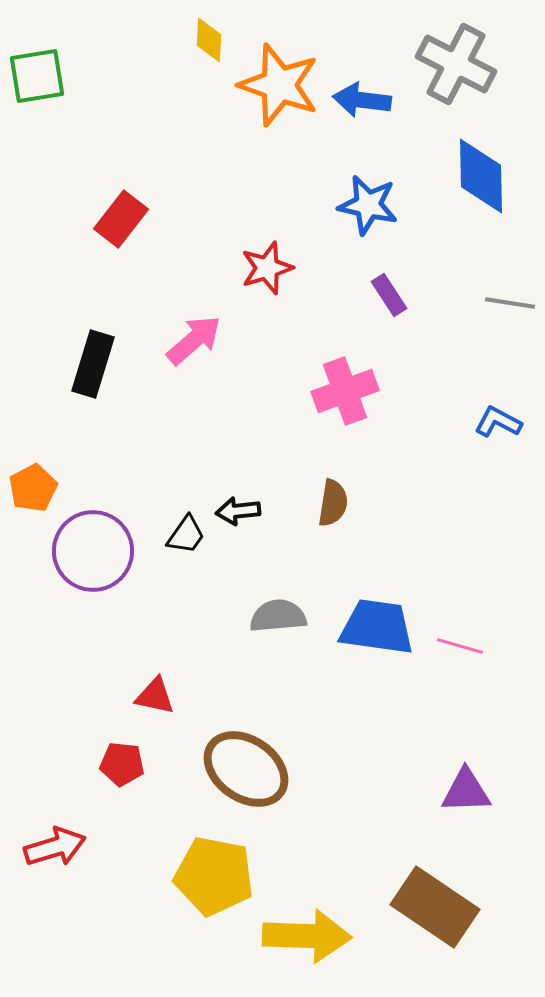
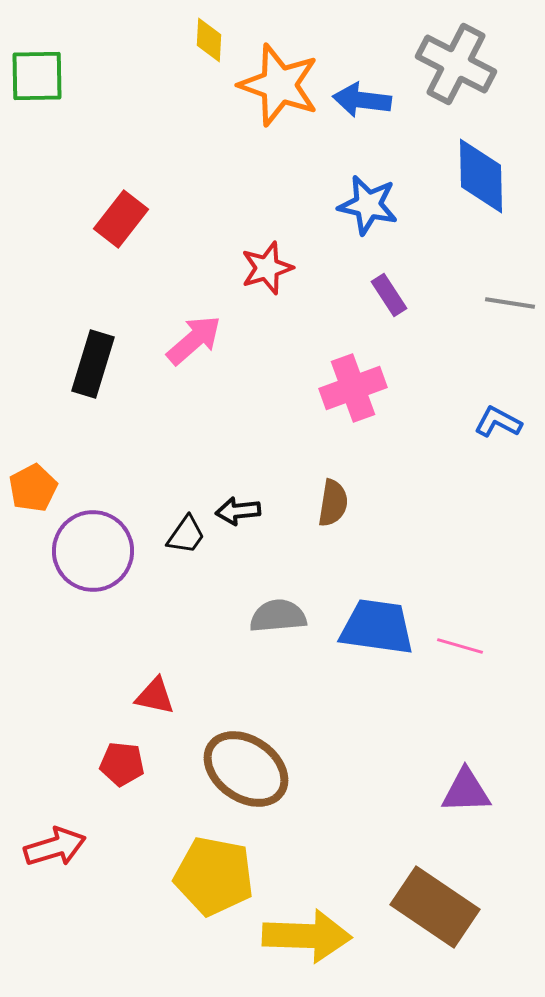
green square: rotated 8 degrees clockwise
pink cross: moved 8 px right, 3 px up
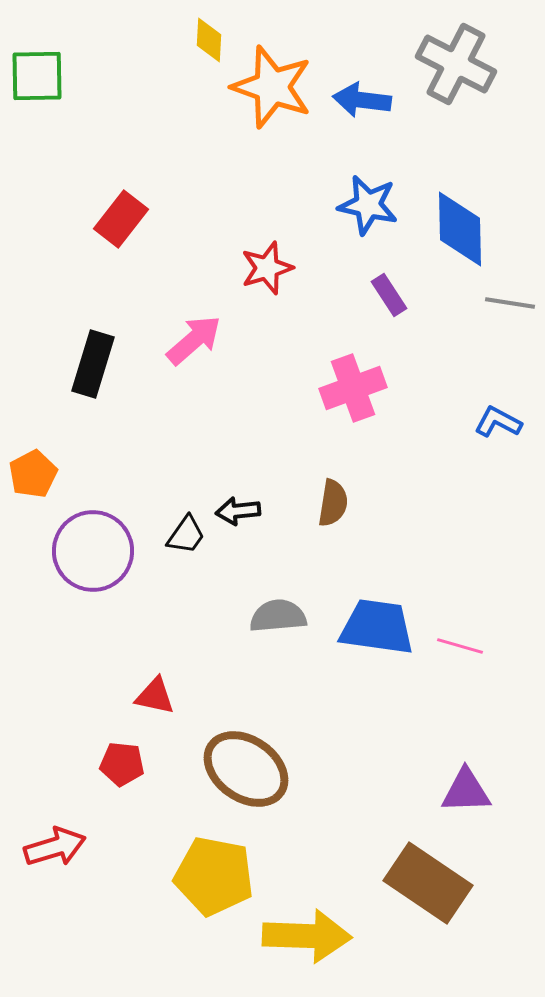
orange star: moved 7 px left, 2 px down
blue diamond: moved 21 px left, 53 px down
orange pentagon: moved 14 px up
brown rectangle: moved 7 px left, 24 px up
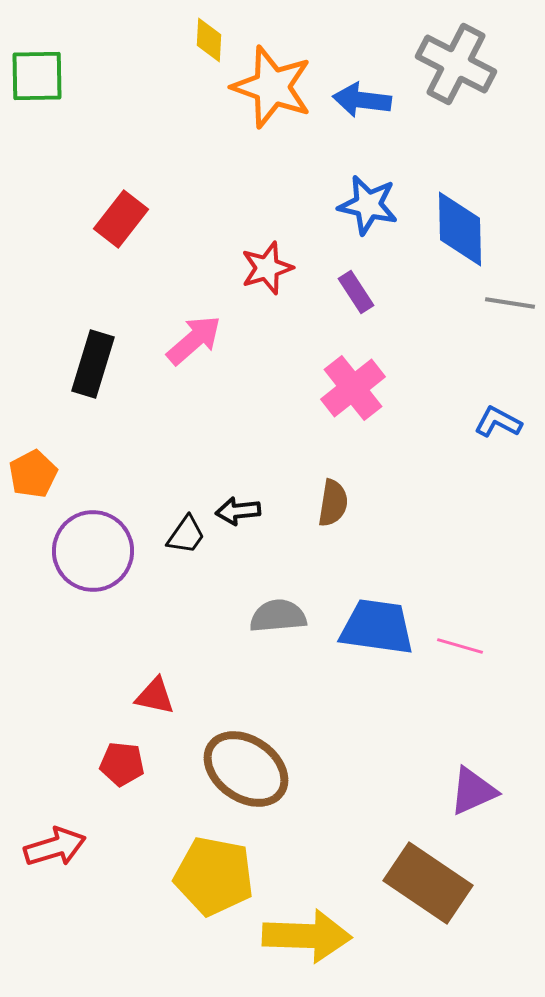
purple rectangle: moved 33 px left, 3 px up
pink cross: rotated 18 degrees counterclockwise
purple triangle: moved 7 px right; rotated 22 degrees counterclockwise
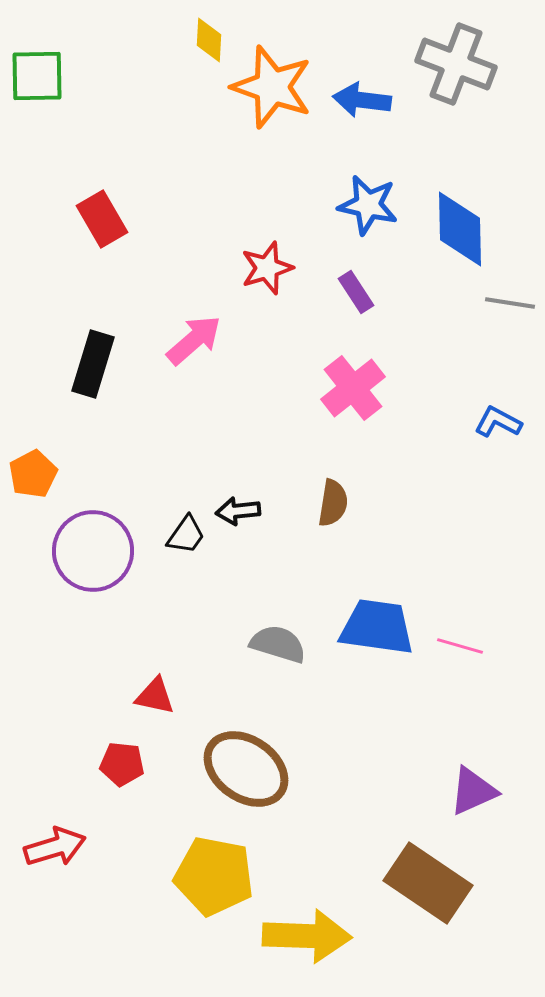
gray cross: rotated 6 degrees counterclockwise
red rectangle: moved 19 px left; rotated 68 degrees counterclockwise
gray semicircle: moved 28 px down; rotated 22 degrees clockwise
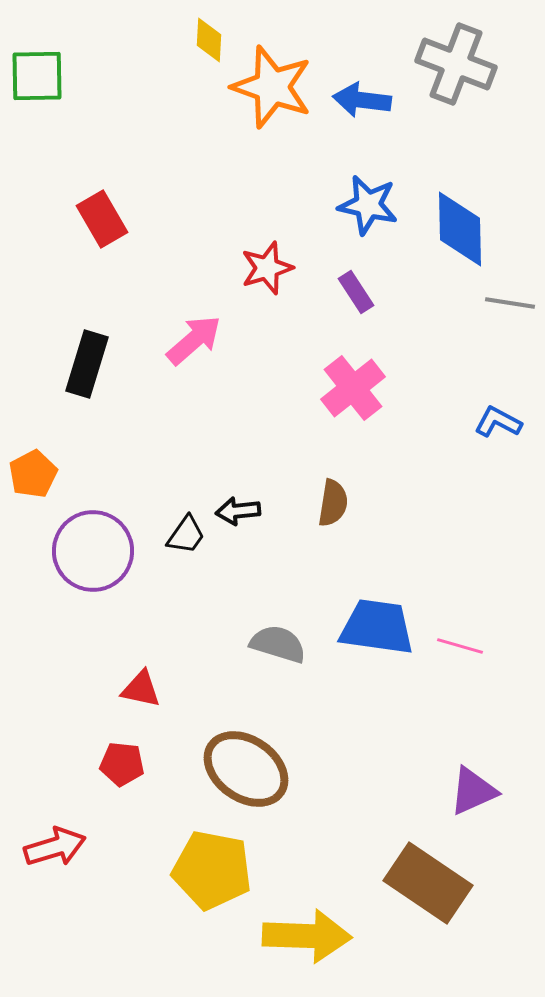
black rectangle: moved 6 px left
red triangle: moved 14 px left, 7 px up
yellow pentagon: moved 2 px left, 6 px up
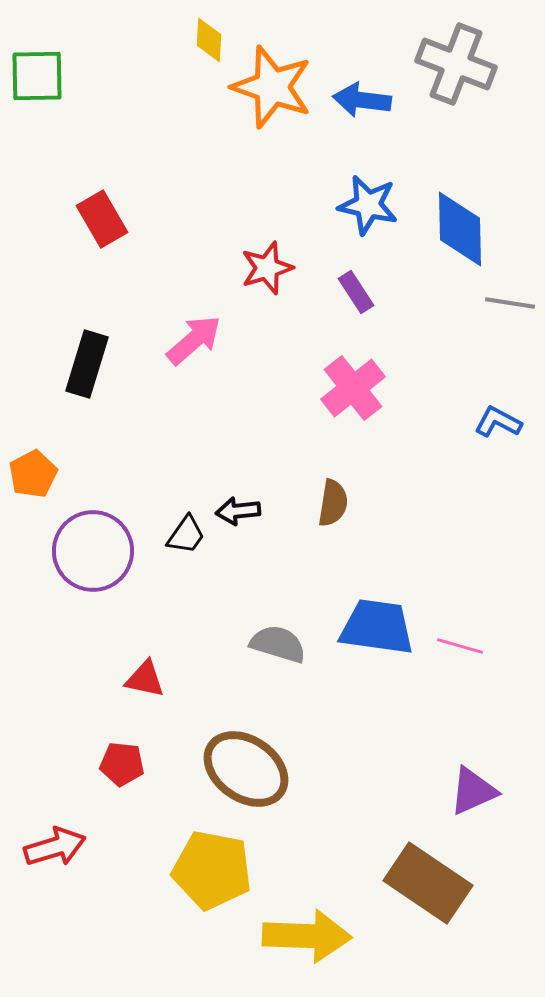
red triangle: moved 4 px right, 10 px up
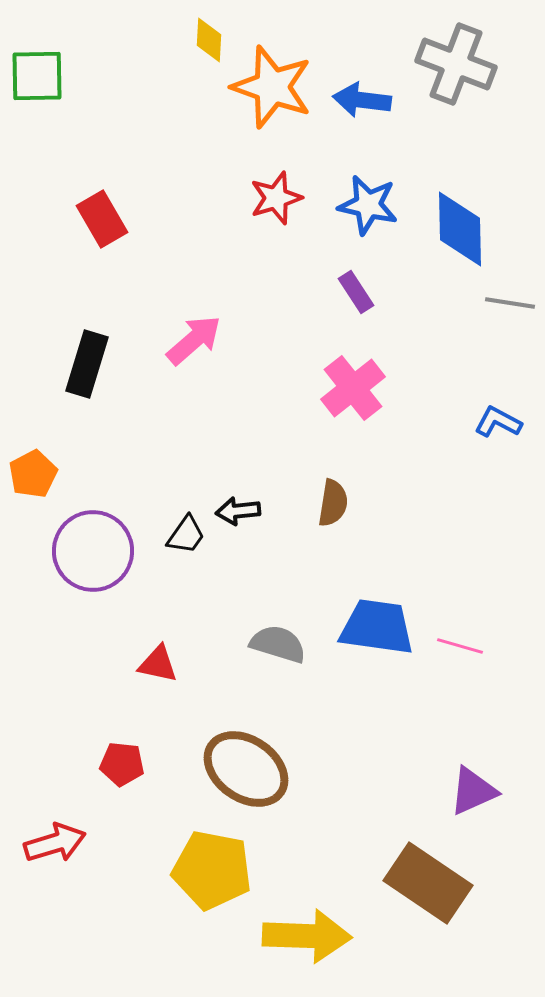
red star: moved 9 px right, 70 px up
red triangle: moved 13 px right, 15 px up
red arrow: moved 4 px up
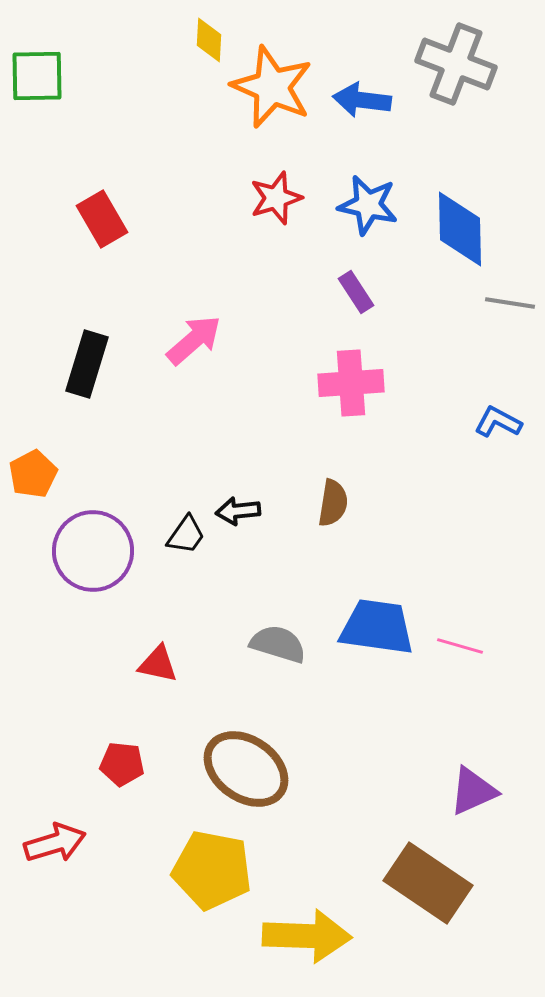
orange star: rotated 4 degrees clockwise
pink cross: moved 2 px left, 5 px up; rotated 34 degrees clockwise
